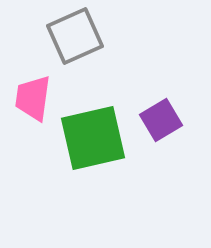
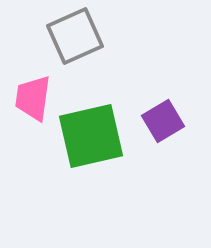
purple square: moved 2 px right, 1 px down
green square: moved 2 px left, 2 px up
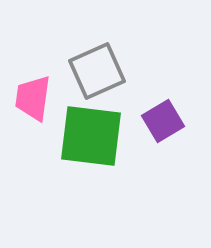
gray square: moved 22 px right, 35 px down
green square: rotated 20 degrees clockwise
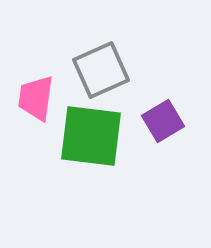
gray square: moved 4 px right, 1 px up
pink trapezoid: moved 3 px right
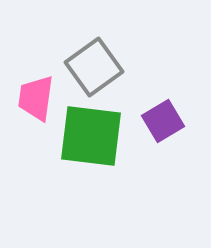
gray square: moved 7 px left, 3 px up; rotated 12 degrees counterclockwise
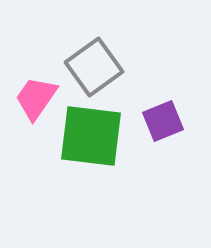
pink trapezoid: rotated 27 degrees clockwise
purple square: rotated 9 degrees clockwise
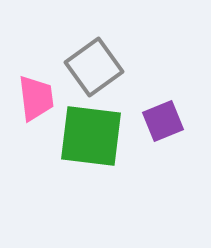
pink trapezoid: rotated 138 degrees clockwise
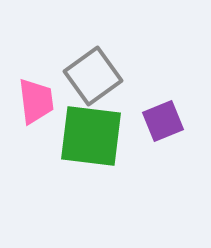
gray square: moved 1 px left, 9 px down
pink trapezoid: moved 3 px down
